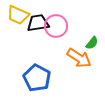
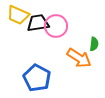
green semicircle: moved 2 px right, 1 px down; rotated 32 degrees counterclockwise
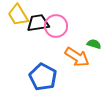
yellow trapezoid: rotated 35 degrees clockwise
green semicircle: rotated 80 degrees counterclockwise
orange arrow: moved 2 px left, 1 px up
blue pentagon: moved 6 px right, 1 px up
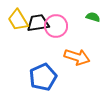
yellow trapezoid: moved 5 px down
green semicircle: moved 1 px left, 27 px up
orange arrow: rotated 15 degrees counterclockwise
blue pentagon: rotated 20 degrees clockwise
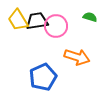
green semicircle: moved 3 px left
black trapezoid: moved 1 px left, 2 px up
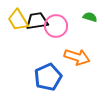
blue pentagon: moved 5 px right
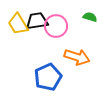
yellow trapezoid: moved 4 px down
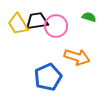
green semicircle: moved 1 px left
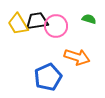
green semicircle: moved 2 px down
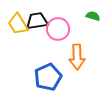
green semicircle: moved 4 px right, 3 px up
pink circle: moved 2 px right, 3 px down
orange arrow: rotated 70 degrees clockwise
